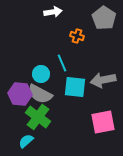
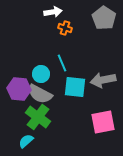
orange cross: moved 12 px left, 8 px up
purple hexagon: moved 1 px left, 5 px up
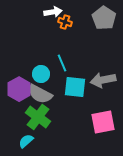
orange cross: moved 6 px up
purple hexagon: rotated 25 degrees clockwise
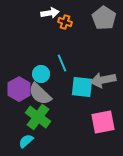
white arrow: moved 3 px left, 1 px down
cyan square: moved 7 px right
gray semicircle: rotated 15 degrees clockwise
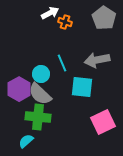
white arrow: rotated 18 degrees counterclockwise
gray arrow: moved 6 px left, 20 px up
green cross: rotated 30 degrees counterclockwise
pink square: rotated 15 degrees counterclockwise
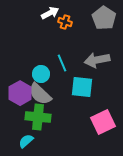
purple hexagon: moved 1 px right, 4 px down
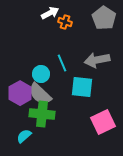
green cross: moved 4 px right, 3 px up
cyan semicircle: moved 2 px left, 5 px up
